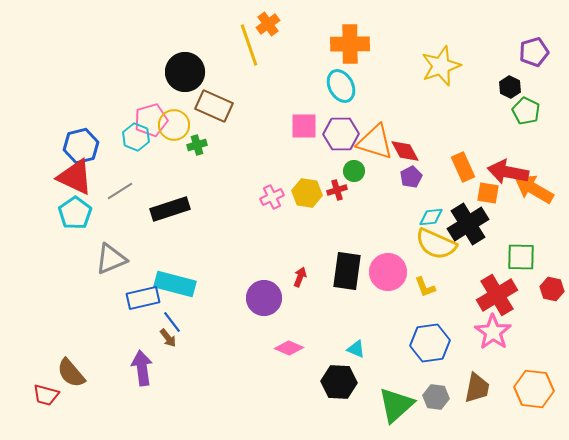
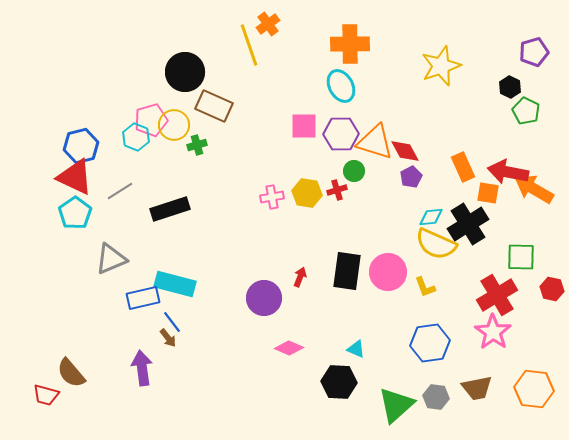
pink cross at (272, 197): rotated 15 degrees clockwise
brown trapezoid at (477, 388): rotated 68 degrees clockwise
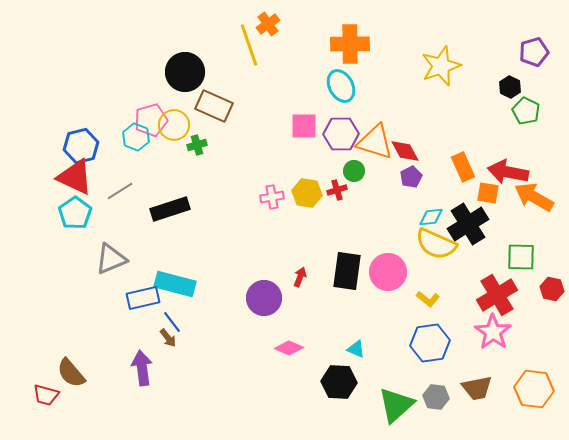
orange arrow at (534, 189): moved 8 px down
yellow L-shape at (425, 287): moved 3 px right, 12 px down; rotated 30 degrees counterclockwise
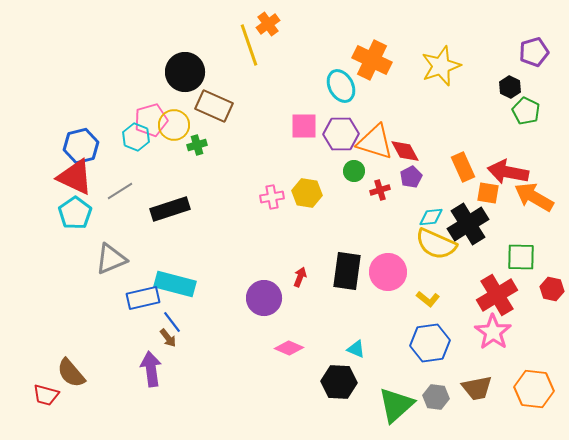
orange cross at (350, 44): moved 22 px right, 16 px down; rotated 27 degrees clockwise
red cross at (337, 190): moved 43 px right
purple arrow at (142, 368): moved 9 px right, 1 px down
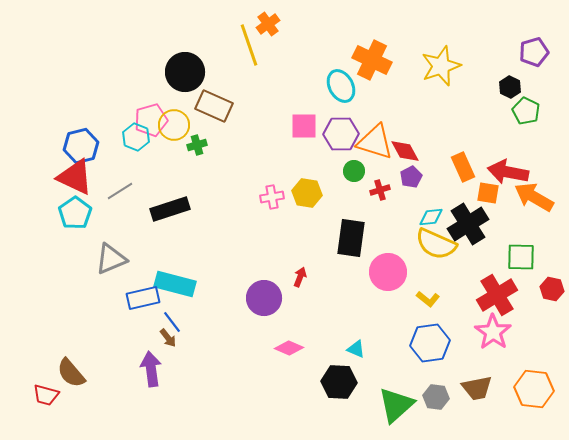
black rectangle at (347, 271): moved 4 px right, 33 px up
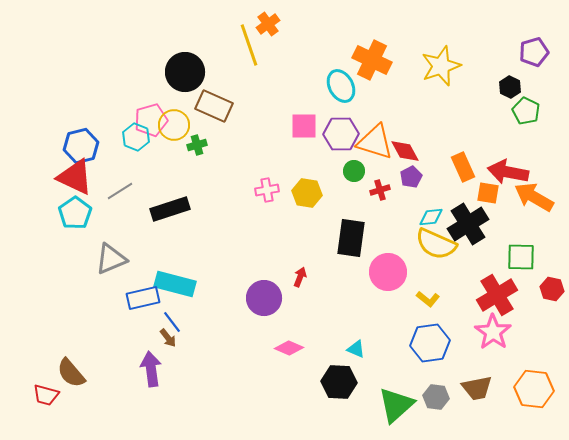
pink cross at (272, 197): moved 5 px left, 7 px up
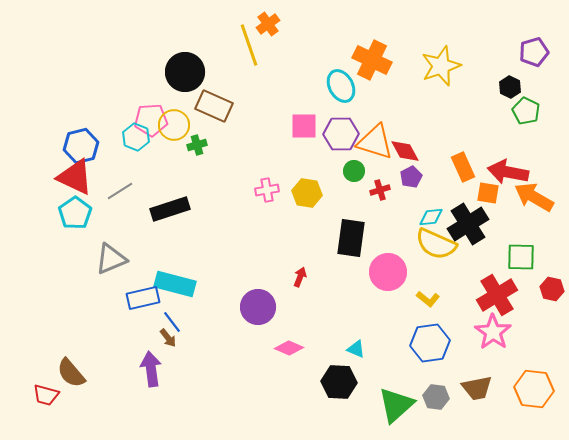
pink pentagon at (151, 120): rotated 12 degrees clockwise
purple circle at (264, 298): moved 6 px left, 9 px down
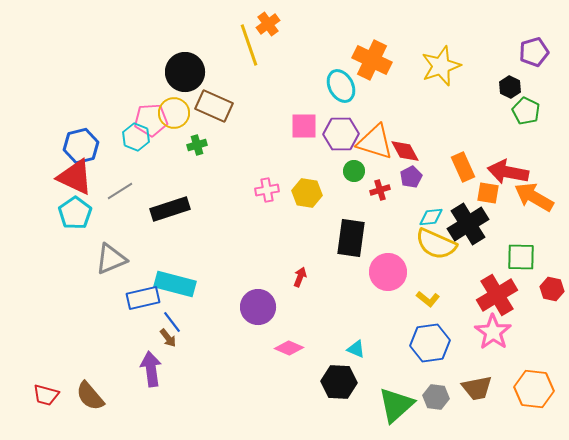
yellow circle at (174, 125): moved 12 px up
brown semicircle at (71, 373): moved 19 px right, 23 px down
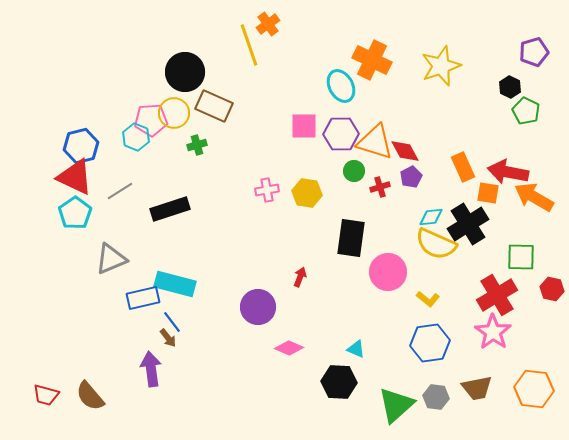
red cross at (380, 190): moved 3 px up
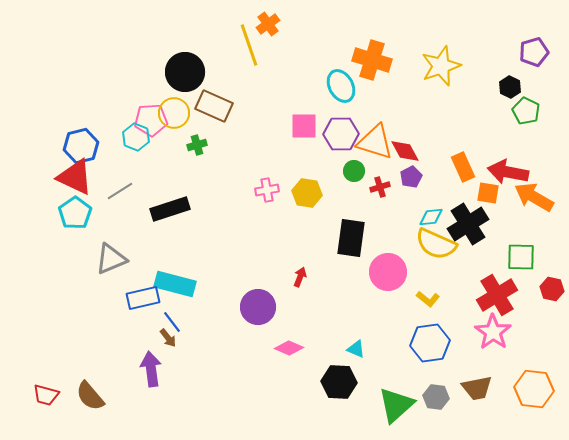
orange cross at (372, 60): rotated 9 degrees counterclockwise
